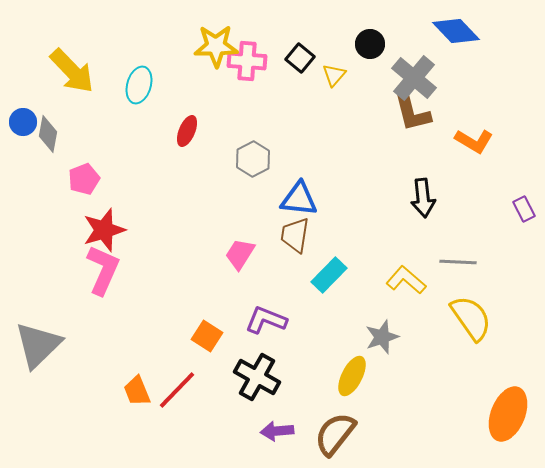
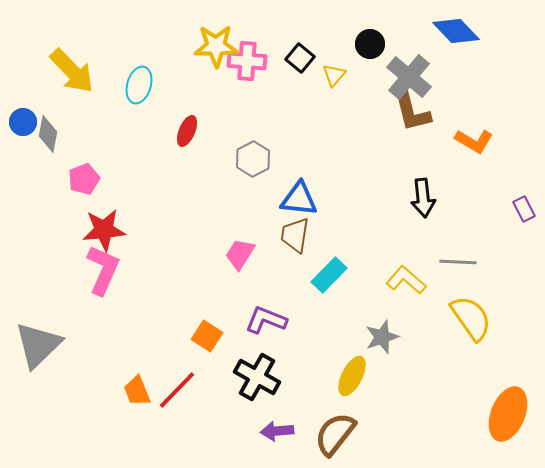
gray cross: moved 5 px left, 1 px up
red star: rotated 12 degrees clockwise
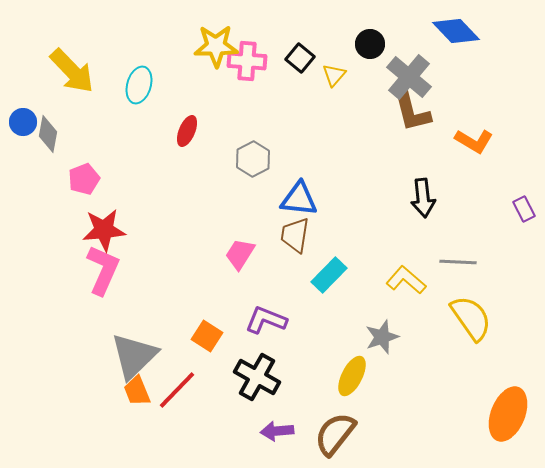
gray triangle: moved 96 px right, 11 px down
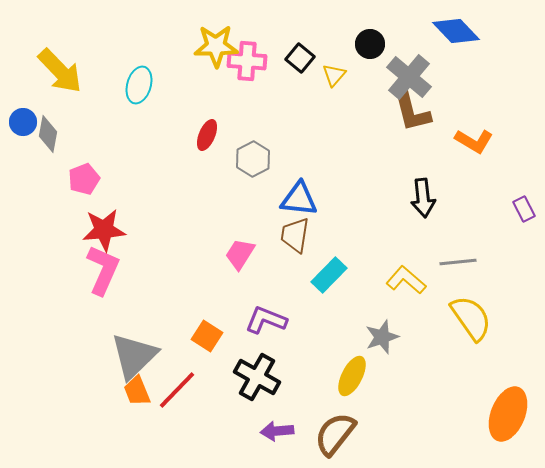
yellow arrow: moved 12 px left
red ellipse: moved 20 px right, 4 px down
gray line: rotated 9 degrees counterclockwise
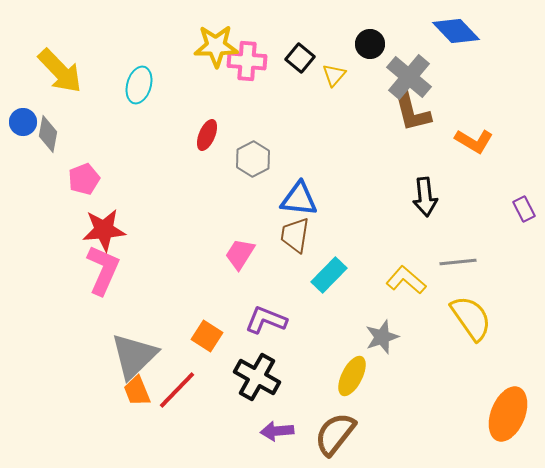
black arrow: moved 2 px right, 1 px up
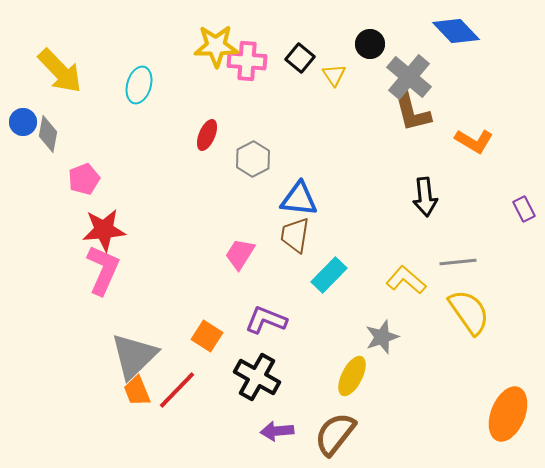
yellow triangle: rotated 15 degrees counterclockwise
yellow semicircle: moved 2 px left, 6 px up
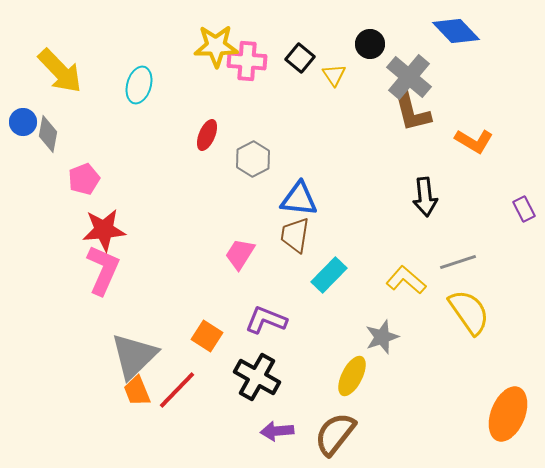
gray line: rotated 12 degrees counterclockwise
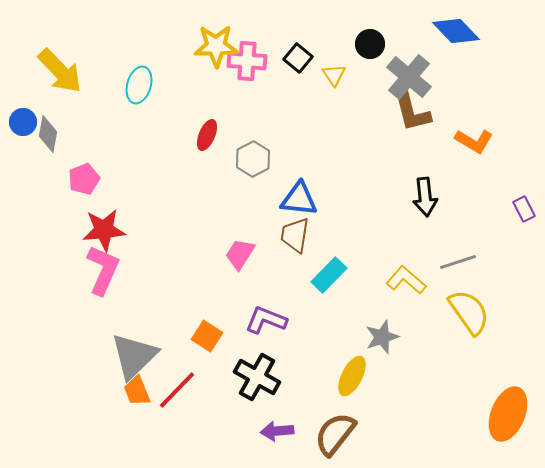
black square: moved 2 px left
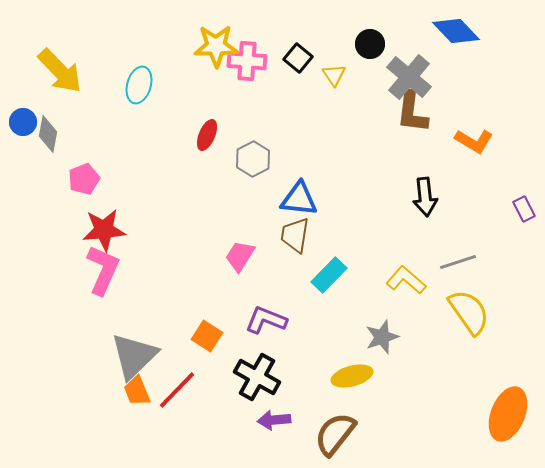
brown L-shape: rotated 21 degrees clockwise
pink trapezoid: moved 2 px down
yellow ellipse: rotated 48 degrees clockwise
purple arrow: moved 3 px left, 11 px up
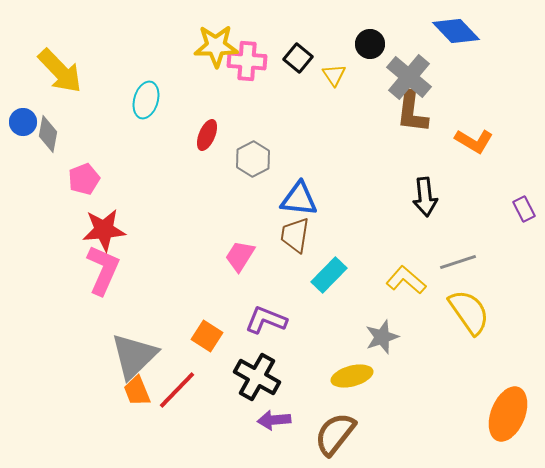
cyan ellipse: moved 7 px right, 15 px down
